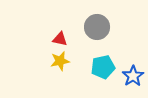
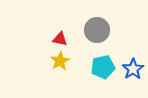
gray circle: moved 3 px down
yellow star: rotated 18 degrees counterclockwise
blue star: moved 7 px up
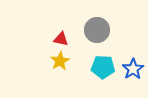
red triangle: moved 1 px right
cyan pentagon: rotated 15 degrees clockwise
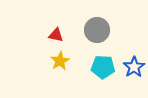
red triangle: moved 5 px left, 4 px up
blue star: moved 1 px right, 2 px up
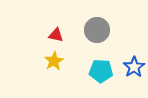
yellow star: moved 6 px left
cyan pentagon: moved 2 px left, 4 px down
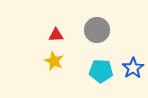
red triangle: rotated 14 degrees counterclockwise
yellow star: rotated 18 degrees counterclockwise
blue star: moved 1 px left, 1 px down
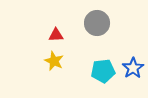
gray circle: moved 7 px up
cyan pentagon: moved 2 px right; rotated 10 degrees counterclockwise
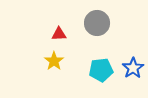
red triangle: moved 3 px right, 1 px up
yellow star: rotated 12 degrees clockwise
cyan pentagon: moved 2 px left, 1 px up
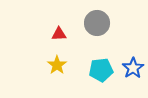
yellow star: moved 3 px right, 4 px down
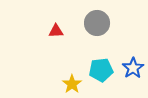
red triangle: moved 3 px left, 3 px up
yellow star: moved 15 px right, 19 px down
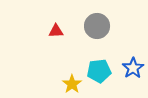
gray circle: moved 3 px down
cyan pentagon: moved 2 px left, 1 px down
